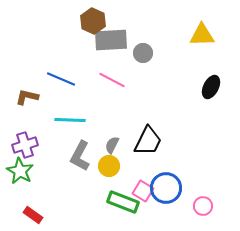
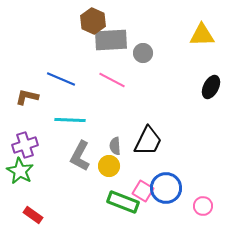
gray semicircle: moved 3 px right, 1 px down; rotated 30 degrees counterclockwise
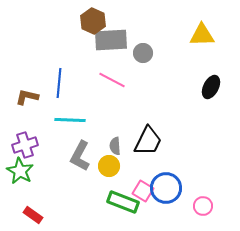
blue line: moved 2 px left, 4 px down; rotated 72 degrees clockwise
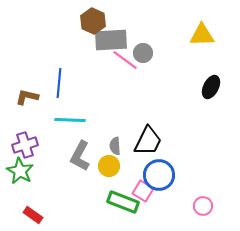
pink line: moved 13 px right, 20 px up; rotated 8 degrees clockwise
blue circle: moved 7 px left, 13 px up
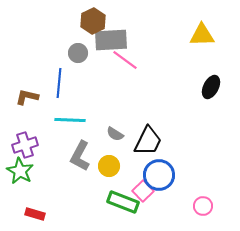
brown hexagon: rotated 10 degrees clockwise
gray circle: moved 65 px left
gray semicircle: moved 12 px up; rotated 54 degrees counterclockwise
pink square: rotated 15 degrees clockwise
red rectangle: moved 2 px right, 1 px up; rotated 18 degrees counterclockwise
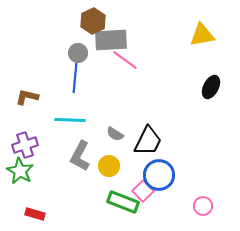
yellow triangle: rotated 8 degrees counterclockwise
blue line: moved 16 px right, 5 px up
